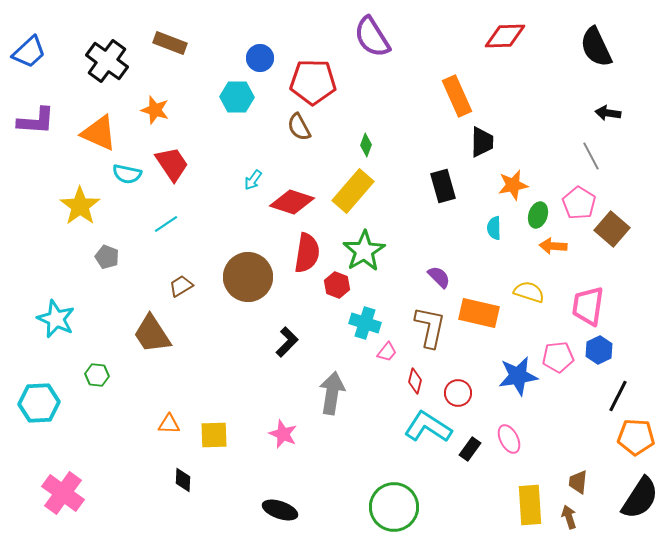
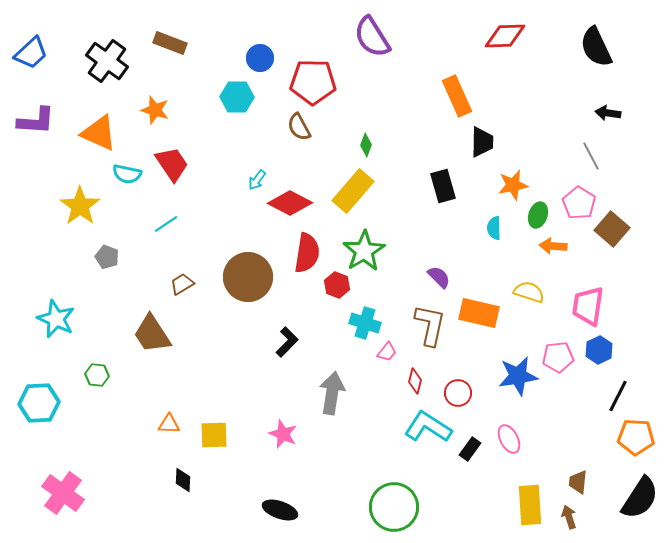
blue trapezoid at (29, 52): moved 2 px right, 1 px down
cyan arrow at (253, 180): moved 4 px right
red diamond at (292, 202): moved 2 px left, 1 px down; rotated 9 degrees clockwise
brown trapezoid at (181, 286): moved 1 px right, 2 px up
brown L-shape at (430, 327): moved 2 px up
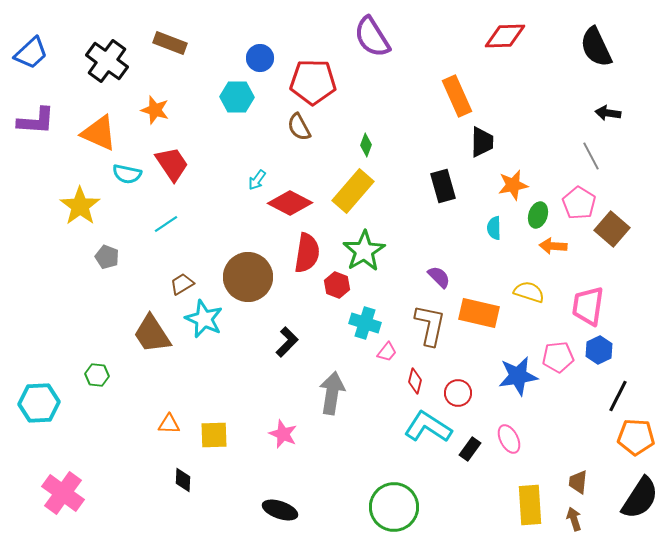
cyan star at (56, 319): moved 148 px right
brown arrow at (569, 517): moved 5 px right, 2 px down
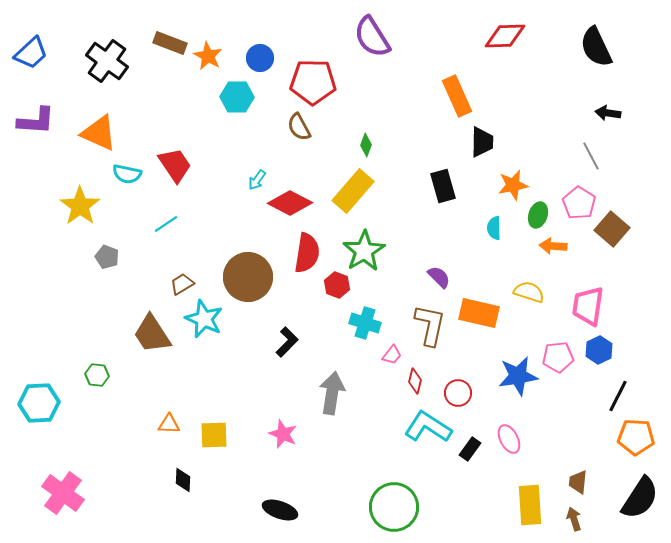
orange star at (155, 110): moved 53 px right, 54 px up; rotated 12 degrees clockwise
red trapezoid at (172, 164): moved 3 px right, 1 px down
pink trapezoid at (387, 352): moved 5 px right, 3 px down
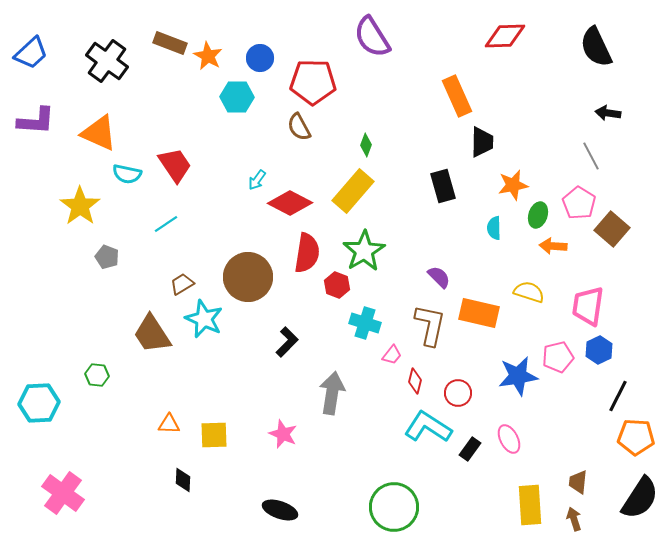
pink pentagon at (558, 357): rotated 8 degrees counterclockwise
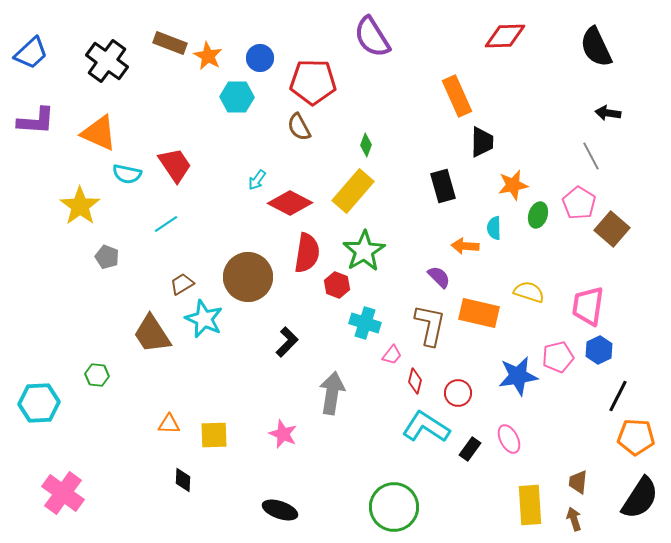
orange arrow at (553, 246): moved 88 px left
cyan L-shape at (428, 427): moved 2 px left
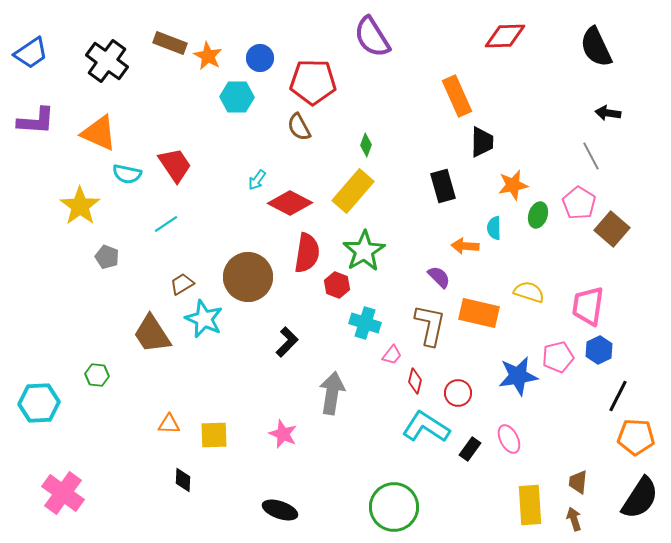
blue trapezoid at (31, 53): rotated 9 degrees clockwise
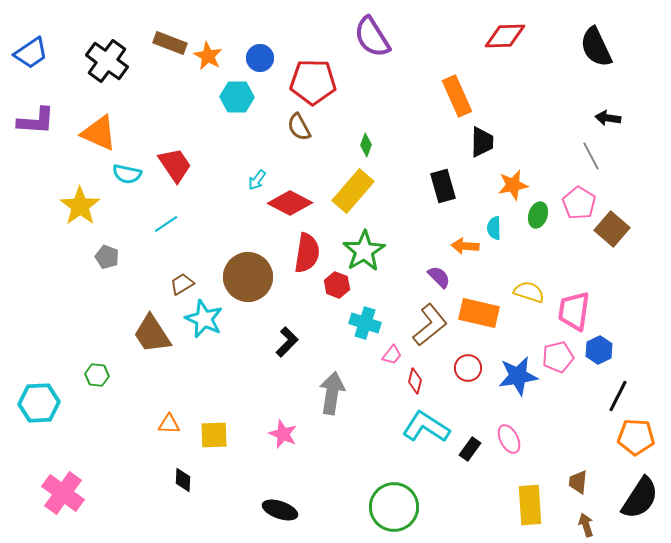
black arrow at (608, 113): moved 5 px down
pink trapezoid at (588, 306): moved 14 px left, 5 px down
brown L-shape at (430, 325): rotated 39 degrees clockwise
red circle at (458, 393): moved 10 px right, 25 px up
brown arrow at (574, 519): moved 12 px right, 6 px down
